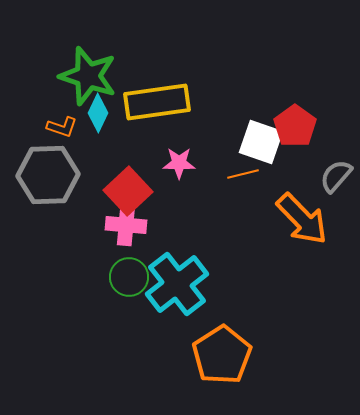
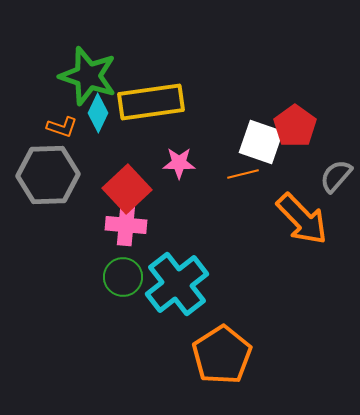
yellow rectangle: moved 6 px left
red square: moved 1 px left, 2 px up
green circle: moved 6 px left
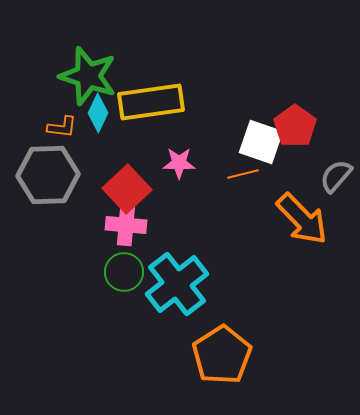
orange L-shape: rotated 12 degrees counterclockwise
green circle: moved 1 px right, 5 px up
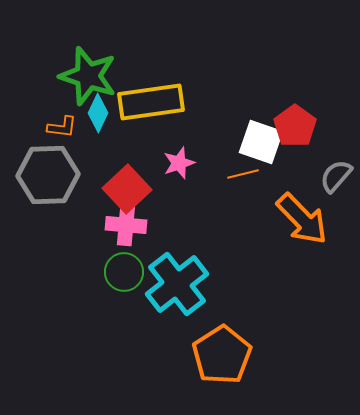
pink star: rotated 20 degrees counterclockwise
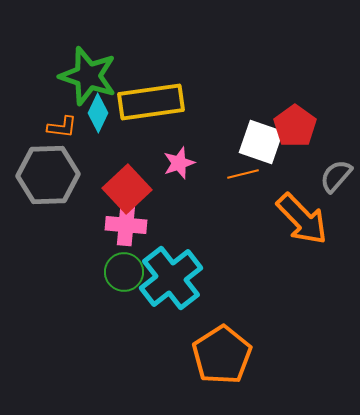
cyan cross: moved 6 px left, 6 px up
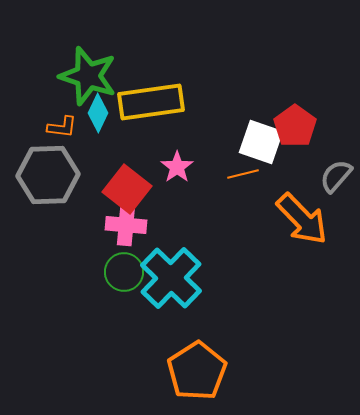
pink star: moved 2 px left, 4 px down; rotated 16 degrees counterclockwise
red square: rotated 9 degrees counterclockwise
cyan cross: rotated 8 degrees counterclockwise
orange pentagon: moved 25 px left, 16 px down
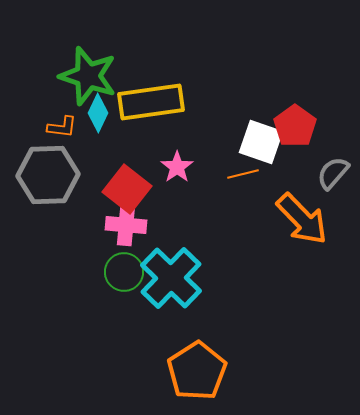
gray semicircle: moved 3 px left, 3 px up
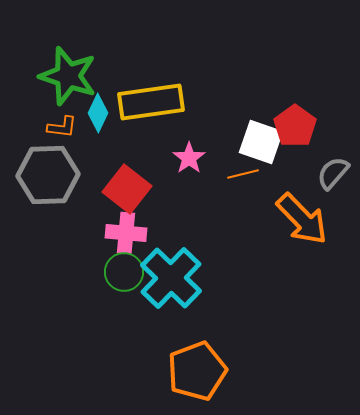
green star: moved 20 px left
pink star: moved 12 px right, 9 px up
pink cross: moved 8 px down
orange pentagon: rotated 12 degrees clockwise
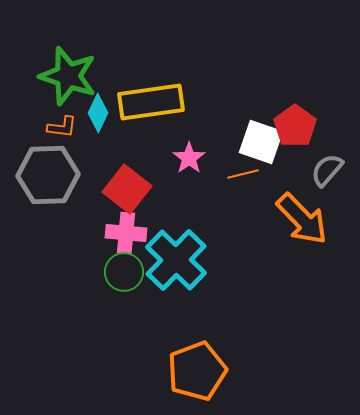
gray semicircle: moved 6 px left, 3 px up
cyan cross: moved 5 px right, 18 px up
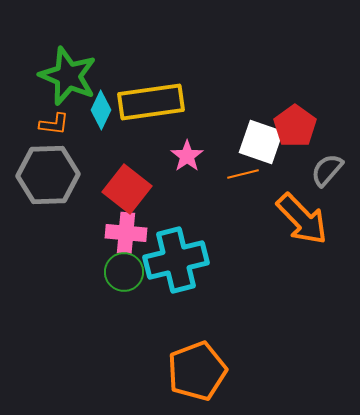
green star: rotated 4 degrees clockwise
cyan diamond: moved 3 px right, 3 px up
orange L-shape: moved 8 px left, 3 px up
pink star: moved 2 px left, 2 px up
cyan cross: rotated 32 degrees clockwise
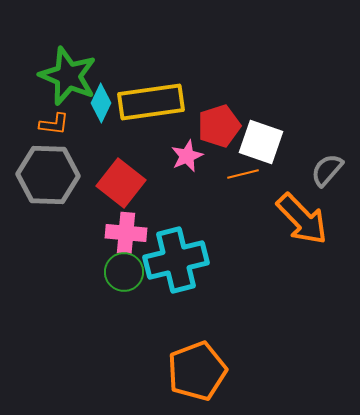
cyan diamond: moved 7 px up
red pentagon: moved 76 px left; rotated 18 degrees clockwise
pink star: rotated 12 degrees clockwise
gray hexagon: rotated 4 degrees clockwise
red square: moved 6 px left, 6 px up
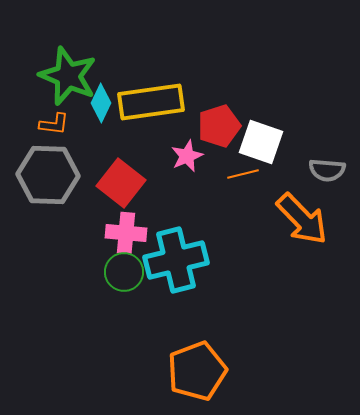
gray semicircle: rotated 126 degrees counterclockwise
